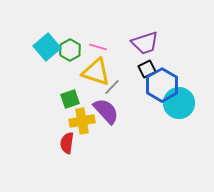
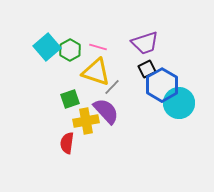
yellow cross: moved 4 px right
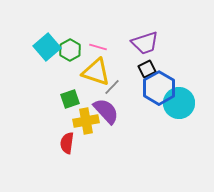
blue hexagon: moved 3 px left, 3 px down
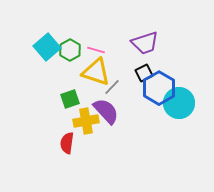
pink line: moved 2 px left, 3 px down
black square: moved 3 px left, 4 px down
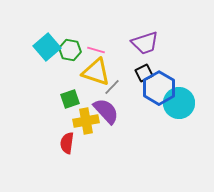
green hexagon: rotated 20 degrees counterclockwise
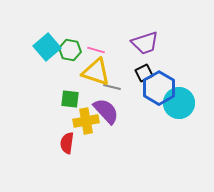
gray line: rotated 60 degrees clockwise
green square: rotated 24 degrees clockwise
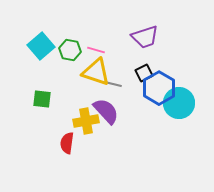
purple trapezoid: moved 6 px up
cyan square: moved 6 px left, 1 px up
gray line: moved 1 px right, 3 px up
green square: moved 28 px left
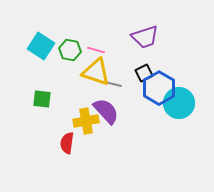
cyan square: rotated 16 degrees counterclockwise
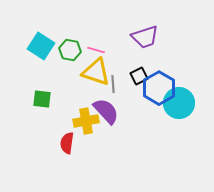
black square: moved 5 px left, 3 px down
gray line: rotated 72 degrees clockwise
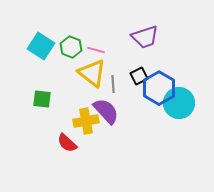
green hexagon: moved 1 px right, 3 px up; rotated 10 degrees clockwise
yellow triangle: moved 4 px left, 1 px down; rotated 20 degrees clockwise
red semicircle: rotated 55 degrees counterclockwise
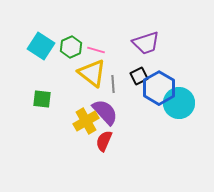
purple trapezoid: moved 1 px right, 6 px down
green hexagon: rotated 15 degrees clockwise
purple semicircle: moved 1 px left, 1 px down
yellow cross: rotated 20 degrees counterclockwise
red semicircle: moved 37 px right, 2 px up; rotated 70 degrees clockwise
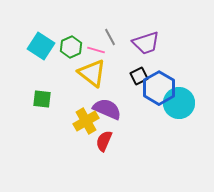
gray line: moved 3 px left, 47 px up; rotated 24 degrees counterclockwise
purple semicircle: moved 2 px right, 3 px up; rotated 24 degrees counterclockwise
